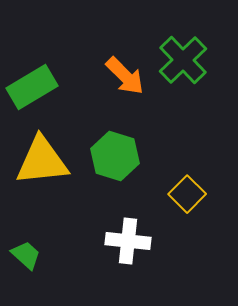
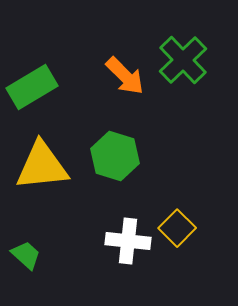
yellow triangle: moved 5 px down
yellow square: moved 10 px left, 34 px down
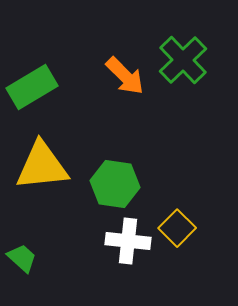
green hexagon: moved 28 px down; rotated 9 degrees counterclockwise
green trapezoid: moved 4 px left, 3 px down
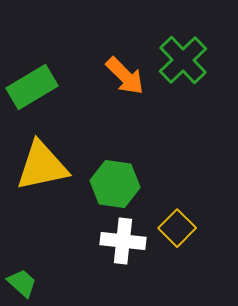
yellow triangle: rotated 6 degrees counterclockwise
white cross: moved 5 px left
green trapezoid: moved 25 px down
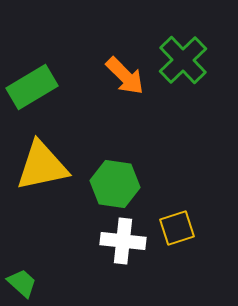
yellow square: rotated 27 degrees clockwise
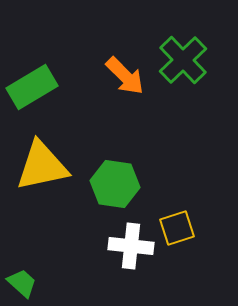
white cross: moved 8 px right, 5 px down
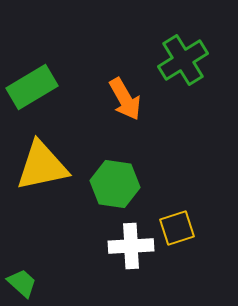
green cross: rotated 12 degrees clockwise
orange arrow: moved 23 px down; rotated 15 degrees clockwise
white cross: rotated 9 degrees counterclockwise
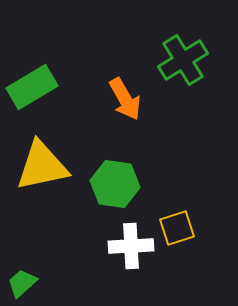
green trapezoid: rotated 84 degrees counterclockwise
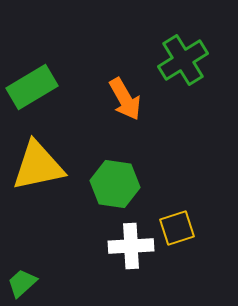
yellow triangle: moved 4 px left
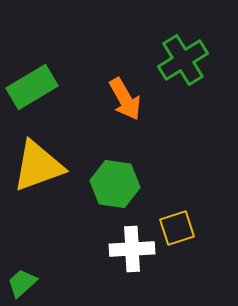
yellow triangle: rotated 8 degrees counterclockwise
white cross: moved 1 px right, 3 px down
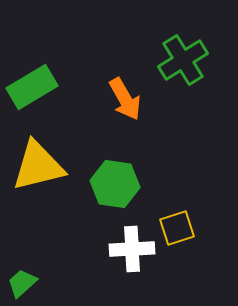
yellow triangle: rotated 6 degrees clockwise
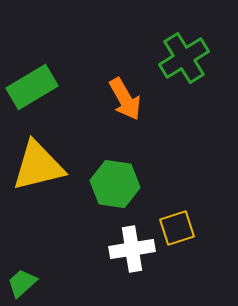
green cross: moved 1 px right, 2 px up
white cross: rotated 6 degrees counterclockwise
